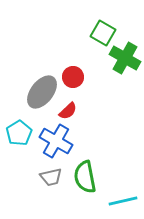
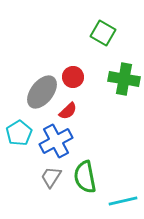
green cross: moved 1 px left, 21 px down; rotated 20 degrees counterclockwise
blue cross: rotated 32 degrees clockwise
gray trapezoid: rotated 135 degrees clockwise
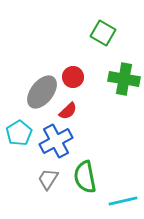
gray trapezoid: moved 3 px left, 2 px down
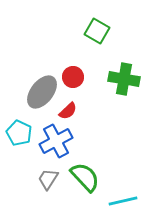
green square: moved 6 px left, 2 px up
cyan pentagon: rotated 15 degrees counterclockwise
green semicircle: rotated 148 degrees clockwise
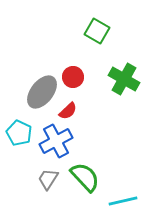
green cross: rotated 20 degrees clockwise
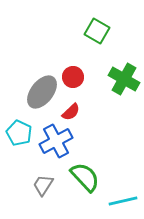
red semicircle: moved 3 px right, 1 px down
gray trapezoid: moved 5 px left, 6 px down
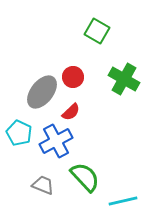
gray trapezoid: rotated 80 degrees clockwise
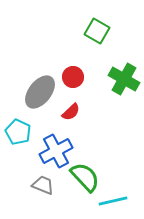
gray ellipse: moved 2 px left
cyan pentagon: moved 1 px left, 1 px up
blue cross: moved 10 px down
cyan line: moved 10 px left
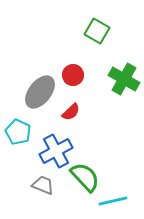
red circle: moved 2 px up
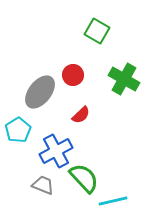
red semicircle: moved 10 px right, 3 px down
cyan pentagon: moved 2 px up; rotated 15 degrees clockwise
green semicircle: moved 1 px left, 1 px down
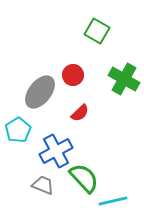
red semicircle: moved 1 px left, 2 px up
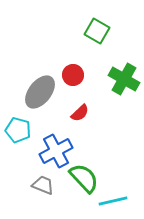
cyan pentagon: rotated 25 degrees counterclockwise
